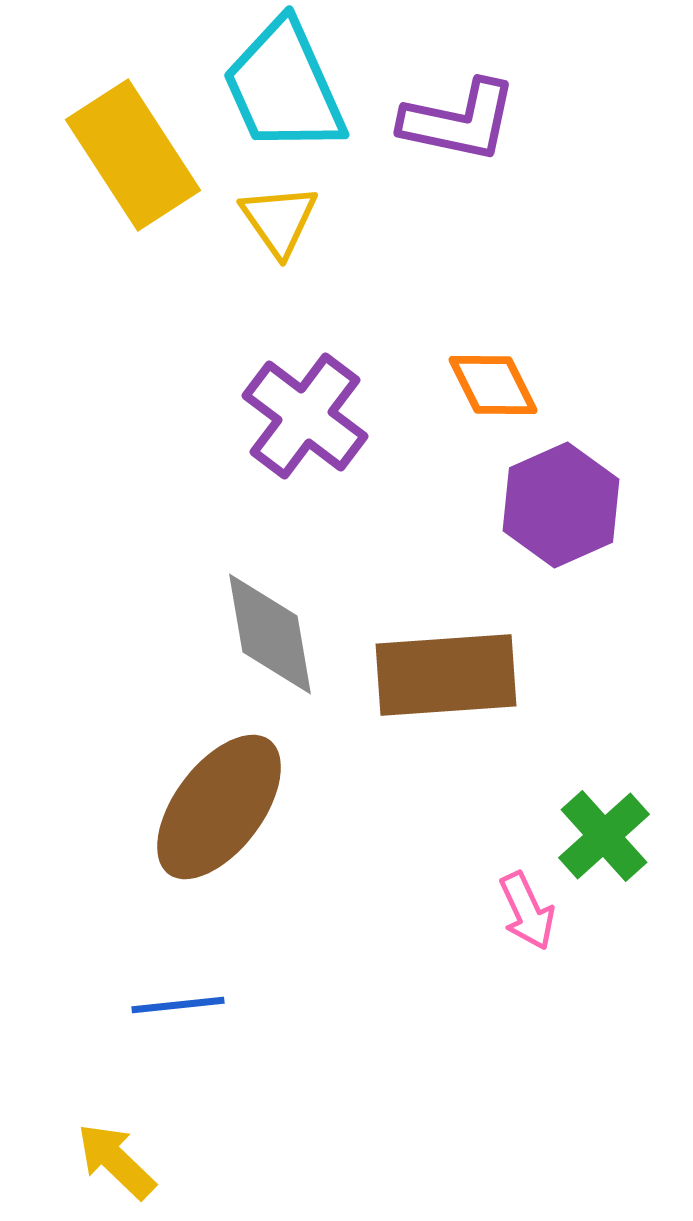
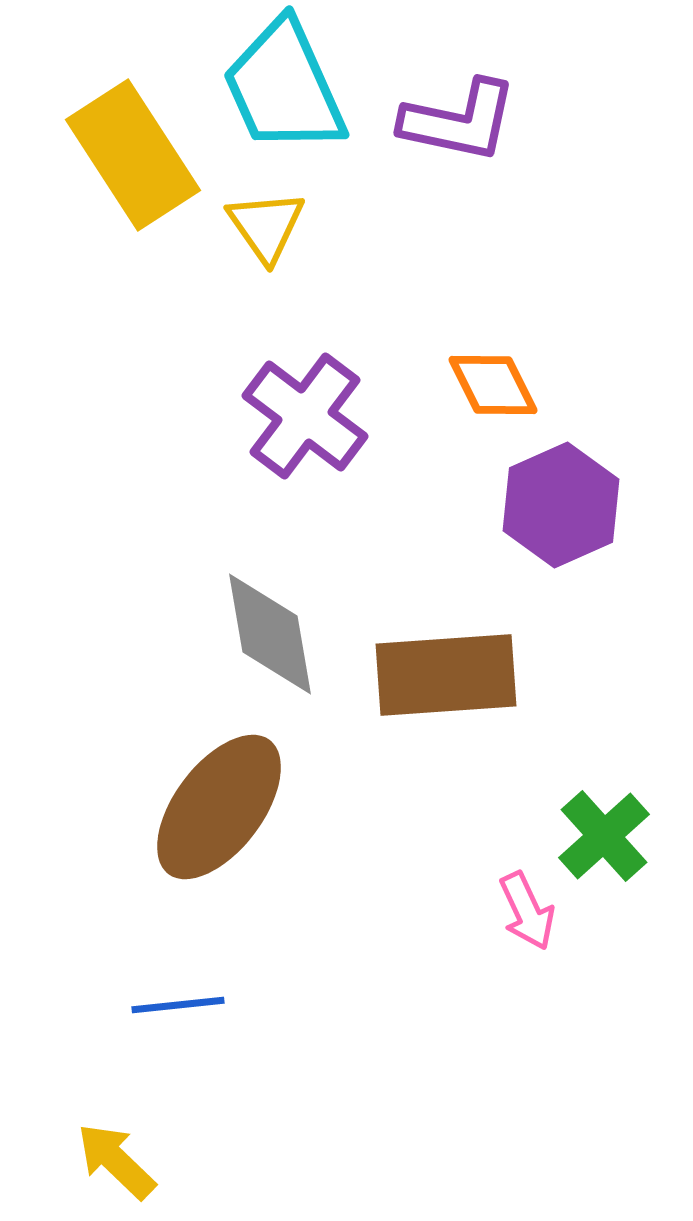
yellow triangle: moved 13 px left, 6 px down
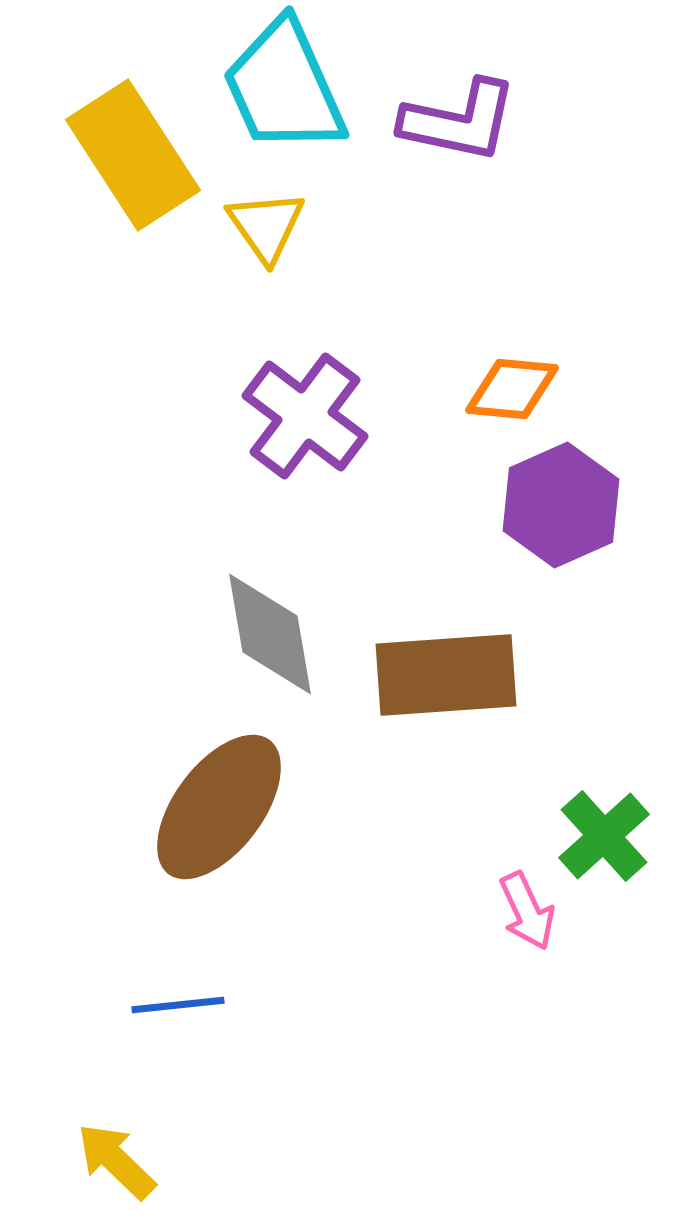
orange diamond: moved 19 px right, 4 px down; rotated 58 degrees counterclockwise
